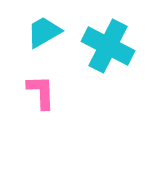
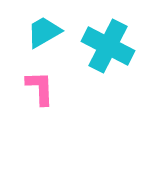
pink L-shape: moved 1 px left, 4 px up
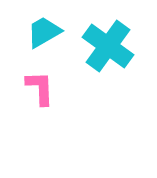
cyan cross: rotated 9 degrees clockwise
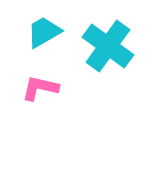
pink L-shape: rotated 75 degrees counterclockwise
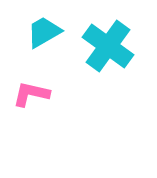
pink L-shape: moved 9 px left, 6 px down
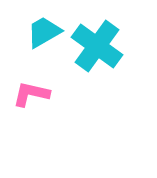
cyan cross: moved 11 px left
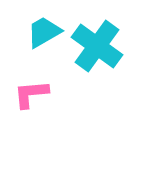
pink L-shape: rotated 18 degrees counterclockwise
